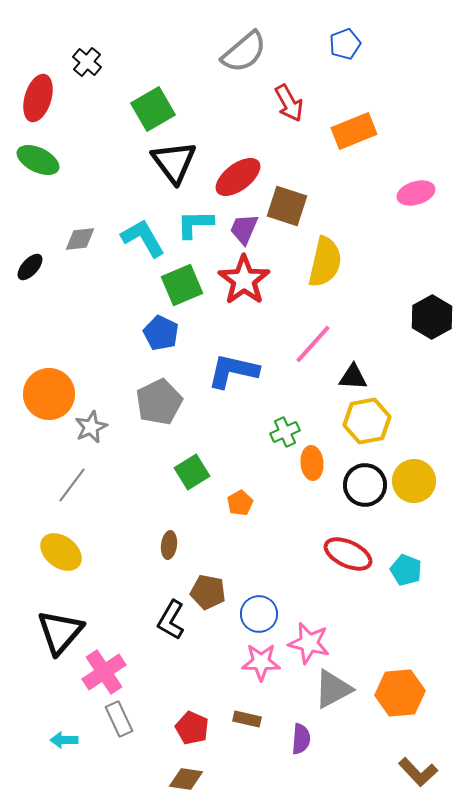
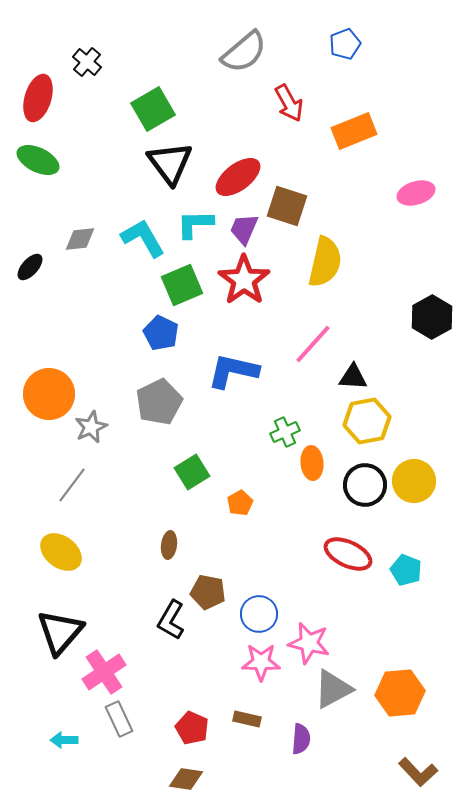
black triangle at (174, 162): moved 4 px left, 1 px down
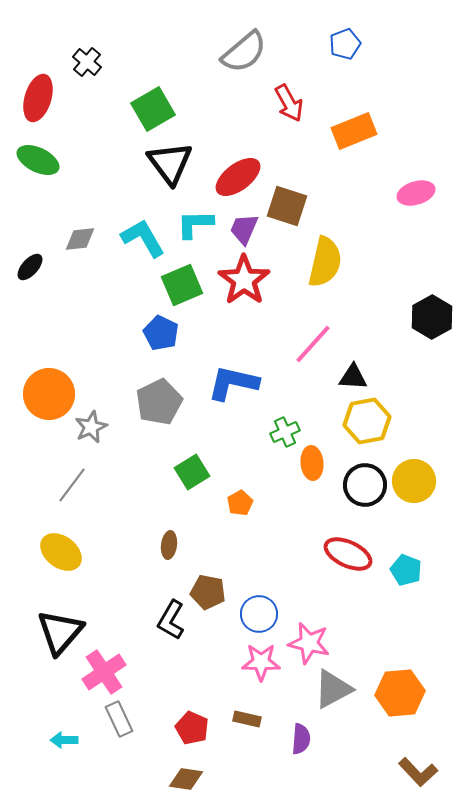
blue L-shape at (233, 371): moved 12 px down
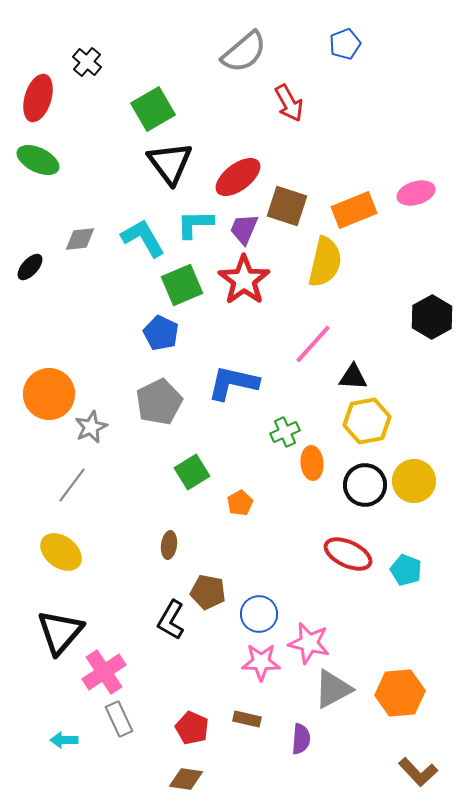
orange rectangle at (354, 131): moved 79 px down
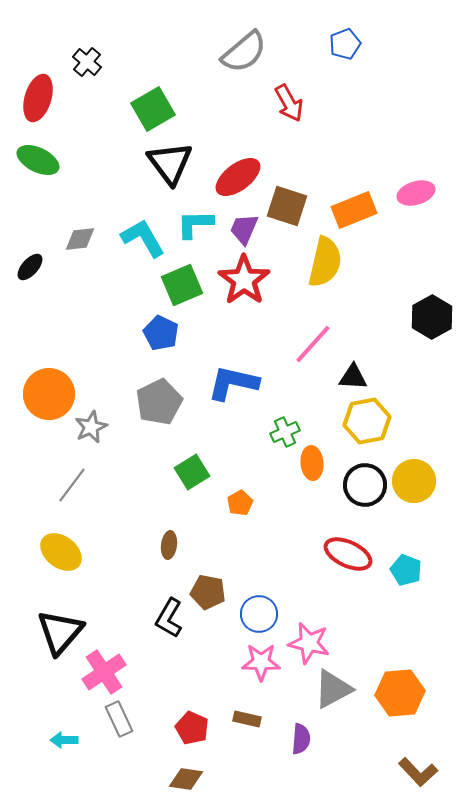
black L-shape at (171, 620): moved 2 px left, 2 px up
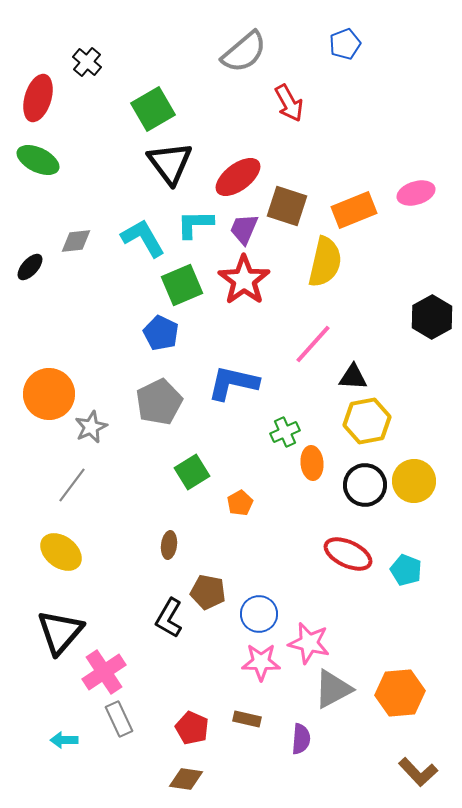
gray diamond at (80, 239): moved 4 px left, 2 px down
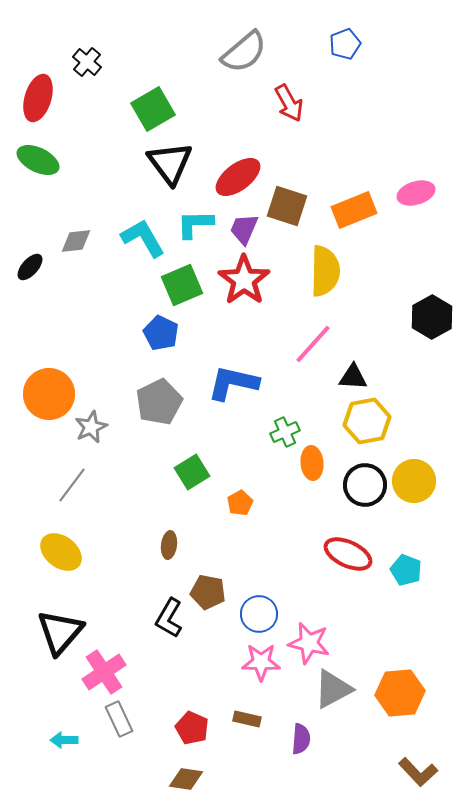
yellow semicircle at (325, 262): moved 9 px down; rotated 12 degrees counterclockwise
